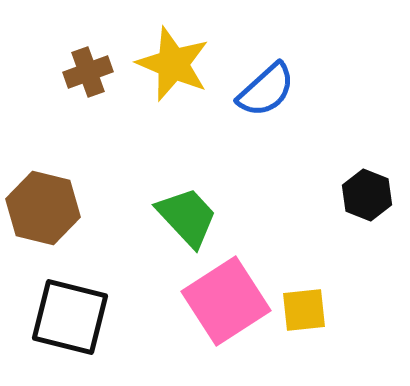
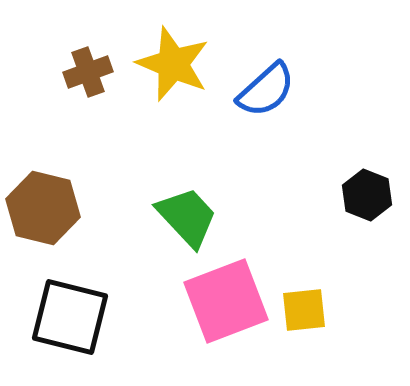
pink square: rotated 12 degrees clockwise
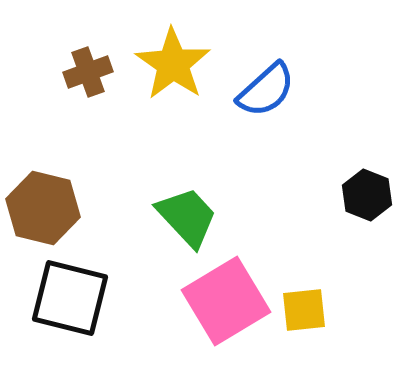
yellow star: rotated 12 degrees clockwise
pink square: rotated 10 degrees counterclockwise
black square: moved 19 px up
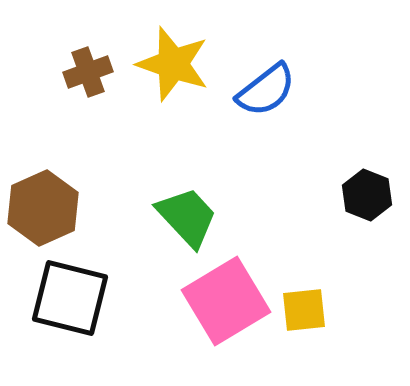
yellow star: rotated 16 degrees counterclockwise
blue semicircle: rotated 4 degrees clockwise
brown hexagon: rotated 22 degrees clockwise
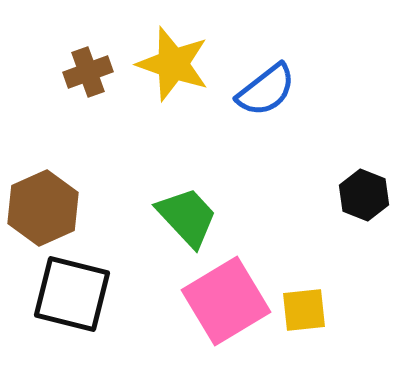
black hexagon: moved 3 px left
black square: moved 2 px right, 4 px up
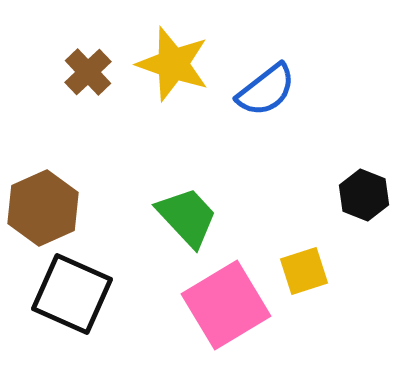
brown cross: rotated 24 degrees counterclockwise
black square: rotated 10 degrees clockwise
pink square: moved 4 px down
yellow square: moved 39 px up; rotated 12 degrees counterclockwise
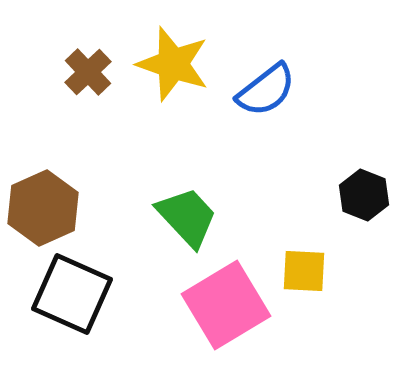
yellow square: rotated 21 degrees clockwise
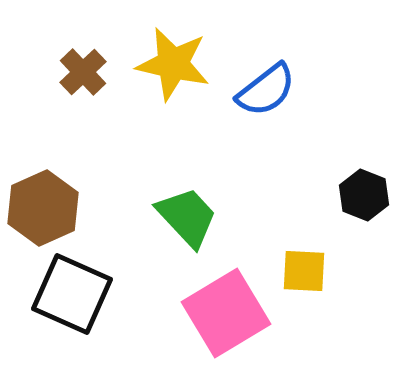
yellow star: rotated 6 degrees counterclockwise
brown cross: moved 5 px left
pink square: moved 8 px down
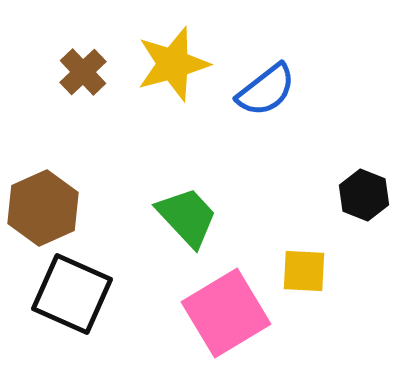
yellow star: rotated 28 degrees counterclockwise
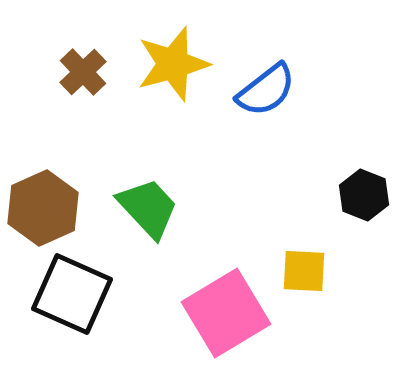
green trapezoid: moved 39 px left, 9 px up
